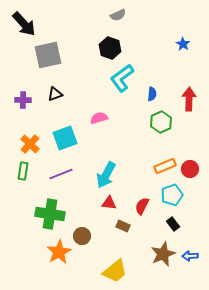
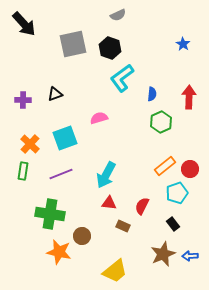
gray square: moved 25 px right, 11 px up
red arrow: moved 2 px up
orange rectangle: rotated 15 degrees counterclockwise
cyan pentagon: moved 5 px right, 2 px up
orange star: rotated 30 degrees counterclockwise
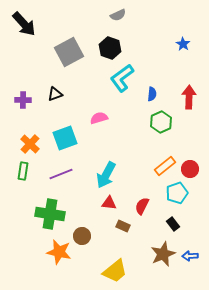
gray square: moved 4 px left, 8 px down; rotated 16 degrees counterclockwise
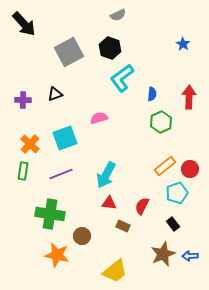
orange star: moved 2 px left, 3 px down
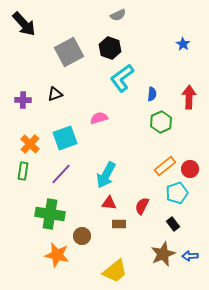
purple line: rotated 25 degrees counterclockwise
brown rectangle: moved 4 px left, 2 px up; rotated 24 degrees counterclockwise
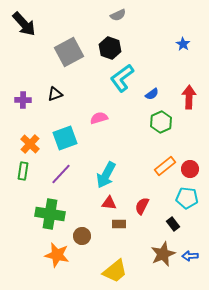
blue semicircle: rotated 48 degrees clockwise
cyan pentagon: moved 10 px right, 5 px down; rotated 25 degrees clockwise
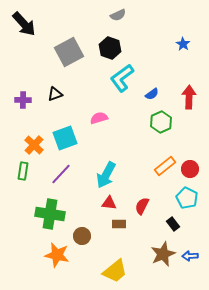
orange cross: moved 4 px right, 1 px down
cyan pentagon: rotated 20 degrees clockwise
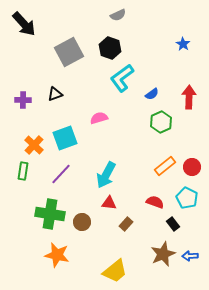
red circle: moved 2 px right, 2 px up
red semicircle: moved 13 px right, 4 px up; rotated 84 degrees clockwise
brown rectangle: moved 7 px right; rotated 48 degrees counterclockwise
brown circle: moved 14 px up
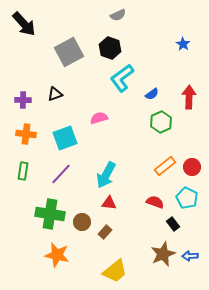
orange cross: moved 8 px left, 11 px up; rotated 36 degrees counterclockwise
brown rectangle: moved 21 px left, 8 px down
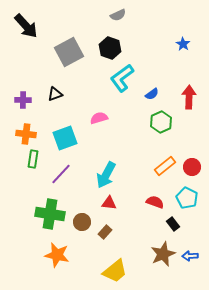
black arrow: moved 2 px right, 2 px down
green rectangle: moved 10 px right, 12 px up
